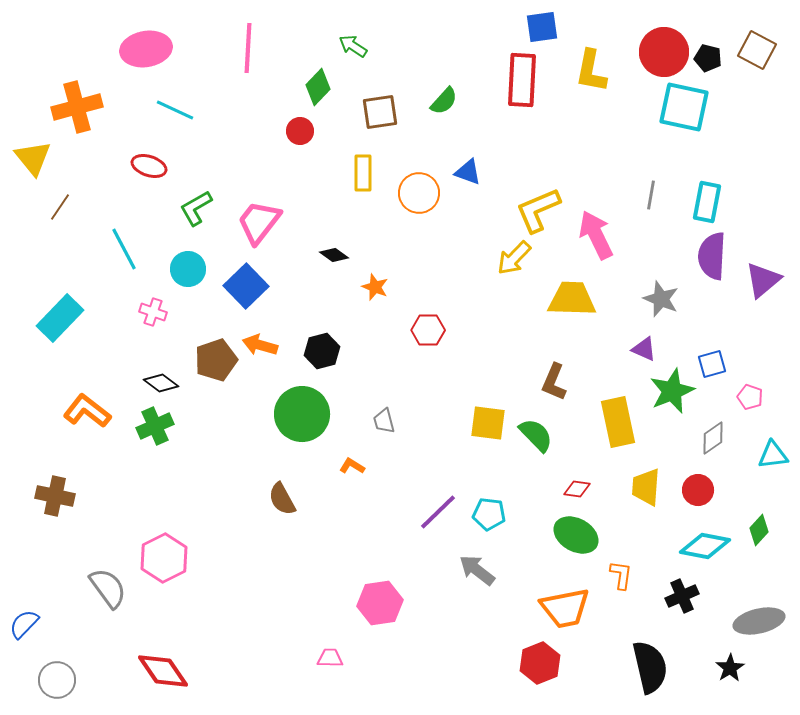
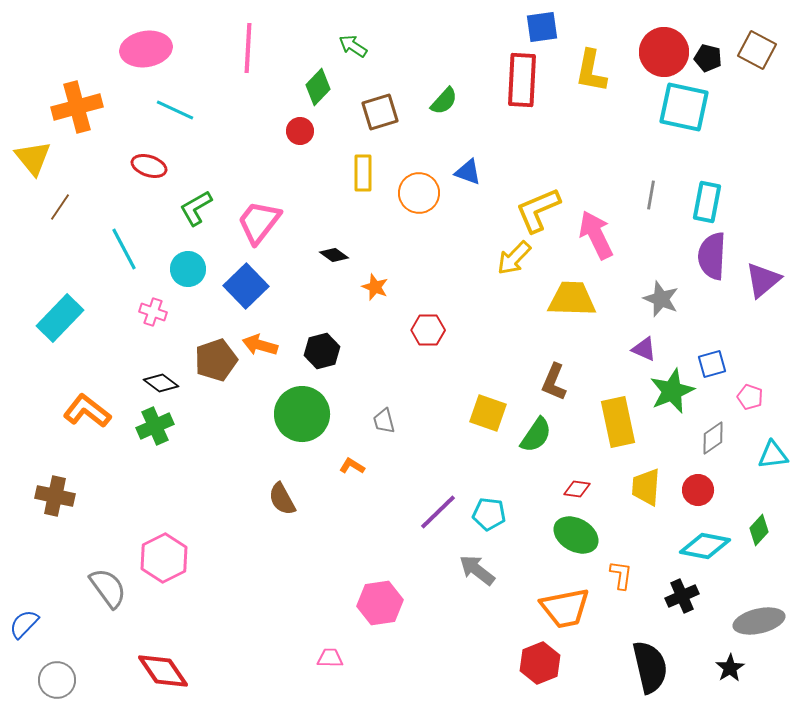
brown square at (380, 112): rotated 9 degrees counterclockwise
yellow square at (488, 423): moved 10 px up; rotated 12 degrees clockwise
green semicircle at (536, 435): rotated 78 degrees clockwise
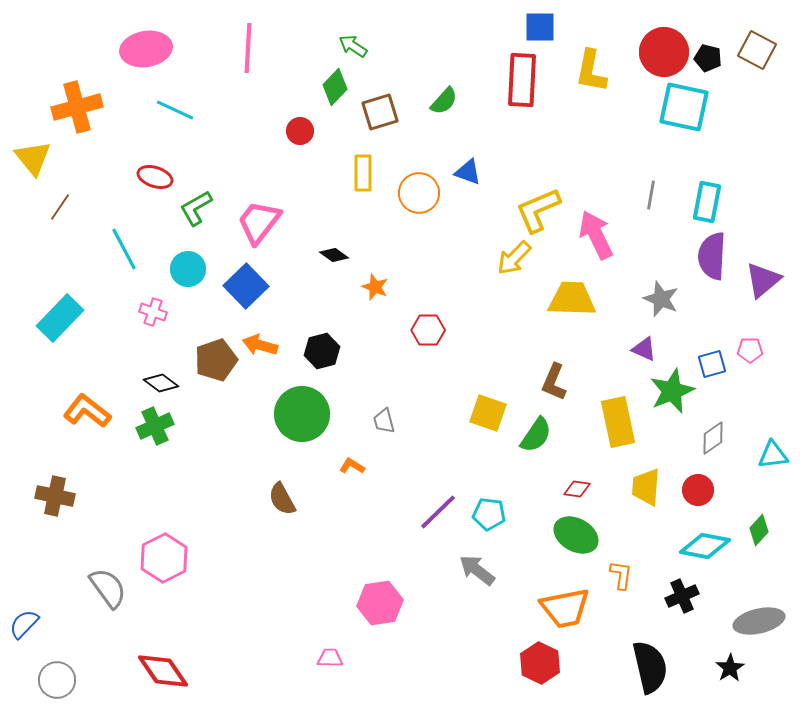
blue square at (542, 27): moved 2 px left; rotated 8 degrees clockwise
green diamond at (318, 87): moved 17 px right
red ellipse at (149, 166): moved 6 px right, 11 px down
pink pentagon at (750, 397): moved 47 px up; rotated 20 degrees counterclockwise
red hexagon at (540, 663): rotated 12 degrees counterclockwise
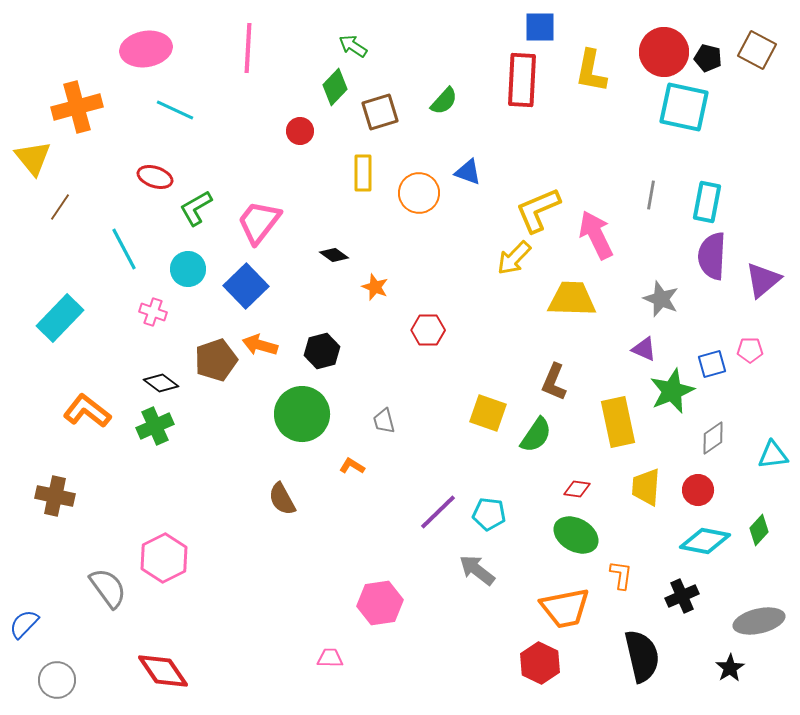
cyan diamond at (705, 546): moved 5 px up
black semicircle at (650, 667): moved 8 px left, 11 px up
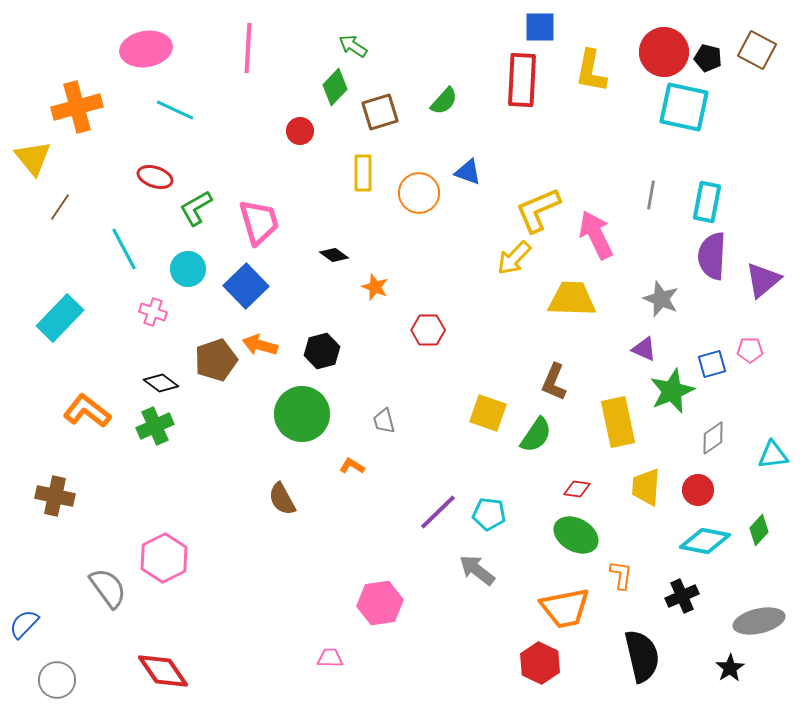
pink trapezoid at (259, 222): rotated 126 degrees clockwise
